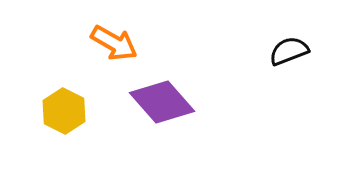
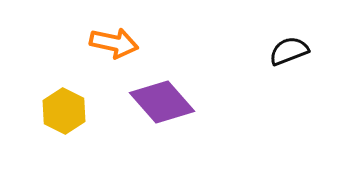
orange arrow: rotated 18 degrees counterclockwise
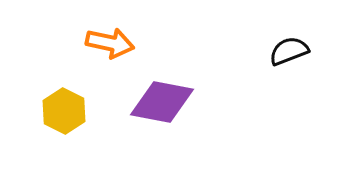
orange arrow: moved 4 px left
purple diamond: rotated 38 degrees counterclockwise
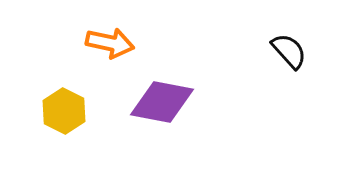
black semicircle: rotated 69 degrees clockwise
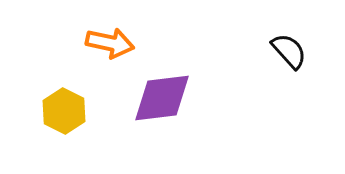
purple diamond: moved 4 px up; rotated 18 degrees counterclockwise
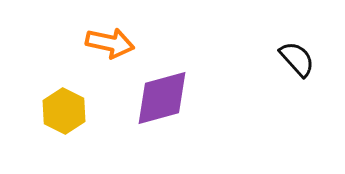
black semicircle: moved 8 px right, 8 px down
purple diamond: rotated 8 degrees counterclockwise
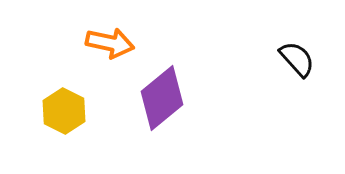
purple diamond: rotated 24 degrees counterclockwise
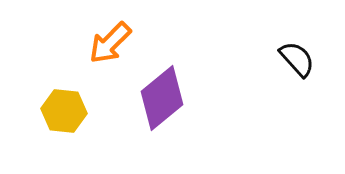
orange arrow: rotated 123 degrees clockwise
yellow hexagon: rotated 21 degrees counterclockwise
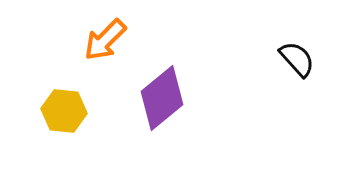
orange arrow: moved 5 px left, 3 px up
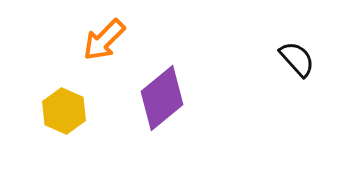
orange arrow: moved 1 px left
yellow hexagon: rotated 18 degrees clockwise
